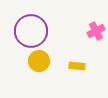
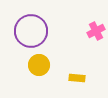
yellow circle: moved 4 px down
yellow rectangle: moved 12 px down
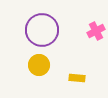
purple circle: moved 11 px right, 1 px up
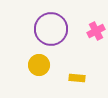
purple circle: moved 9 px right, 1 px up
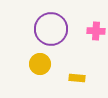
pink cross: rotated 30 degrees clockwise
yellow circle: moved 1 px right, 1 px up
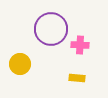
pink cross: moved 16 px left, 14 px down
yellow circle: moved 20 px left
